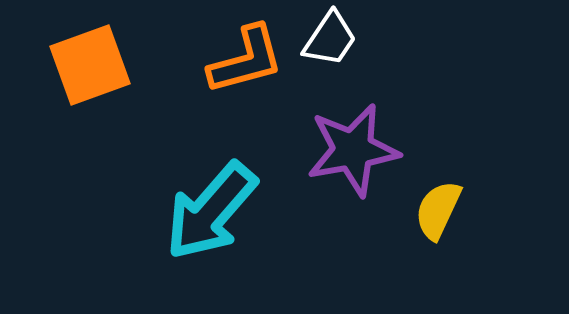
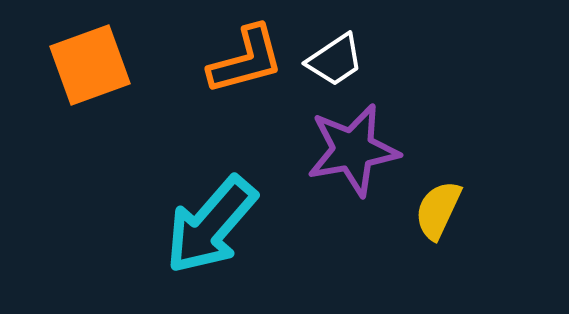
white trapezoid: moved 5 px right, 21 px down; rotated 22 degrees clockwise
cyan arrow: moved 14 px down
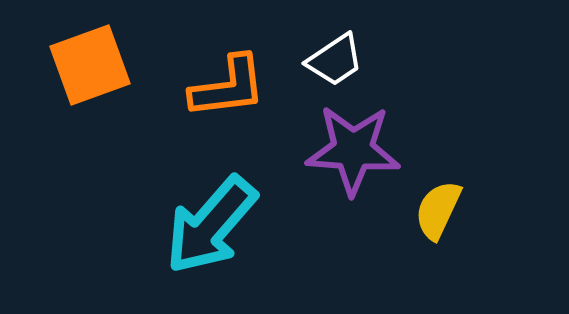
orange L-shape: moved 18 px left, 27 px down; rotated 8 degrees clockwise
purple star: rotated 14 degrees clockwise
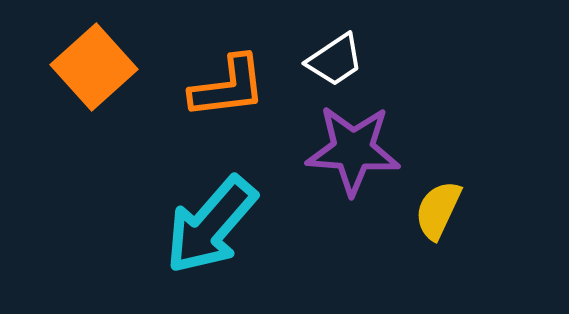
orange square: moved 4 px right, 2 px down; rotated 22 degrees counterclockwise
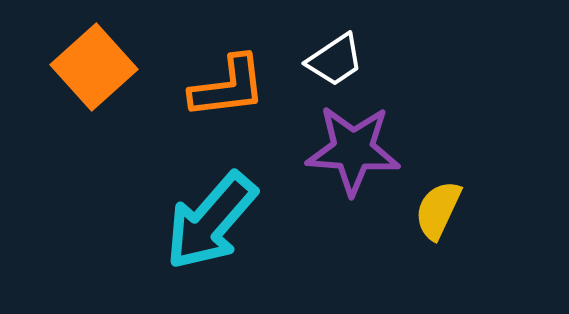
cyan arrow: moved 4 px up
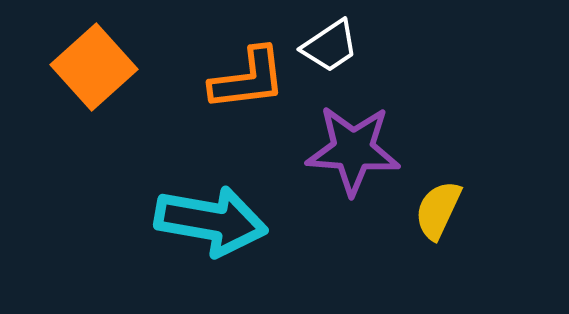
white trapezoid: moved 5 px left, 14 px up
orange L-shape: moved 20 px right, 8 px up
cyan arrow: rotated 121 degrees counterclockwise
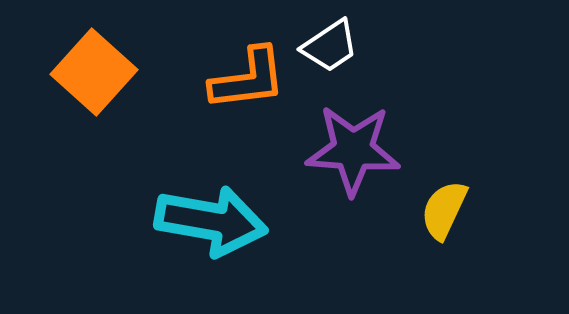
orange square: moved 5 px down; rotated 6 degrees counterclockwise
yellow semicircle: moved 6 px right
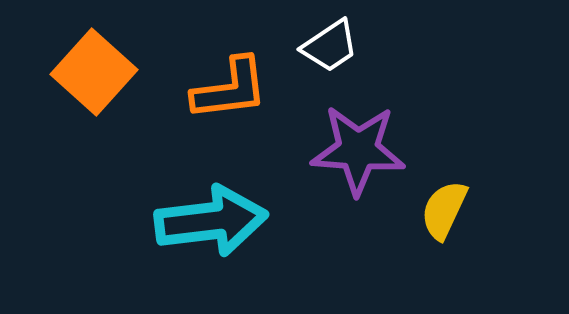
orange L-shape: moved 18 px left, 10 px down
purple star: moved 5 px right
cyan arrow: rotated 17 degrees counterclockwise
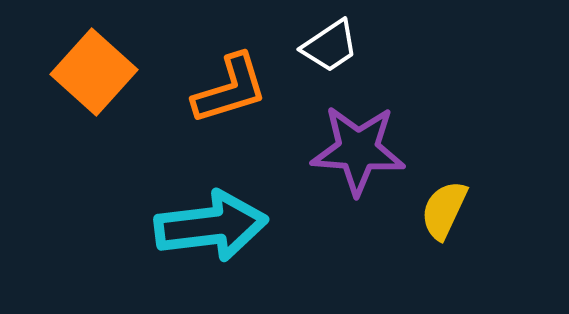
orange L-shape: rotated 10 degrees counterclockwise
cyan arrow: moved 5 px down
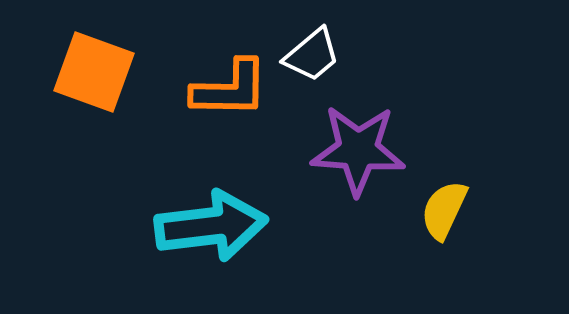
white trapezoid: moved 18 px left, 9 px down; rotated 6 degrees counterclockwise
orange square: rotated 22 degrees counterclockwise
orange L-shape: rotated 18 degrees clockwise
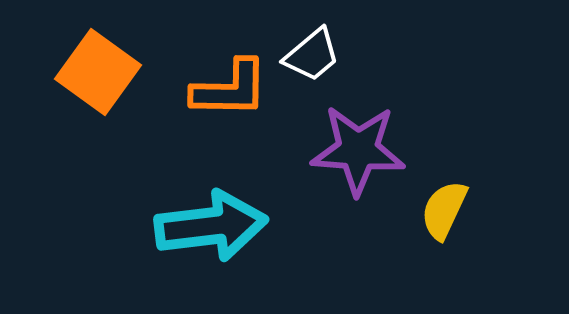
orange square: moved 4 px right; rotated 16 degrees clockwise
